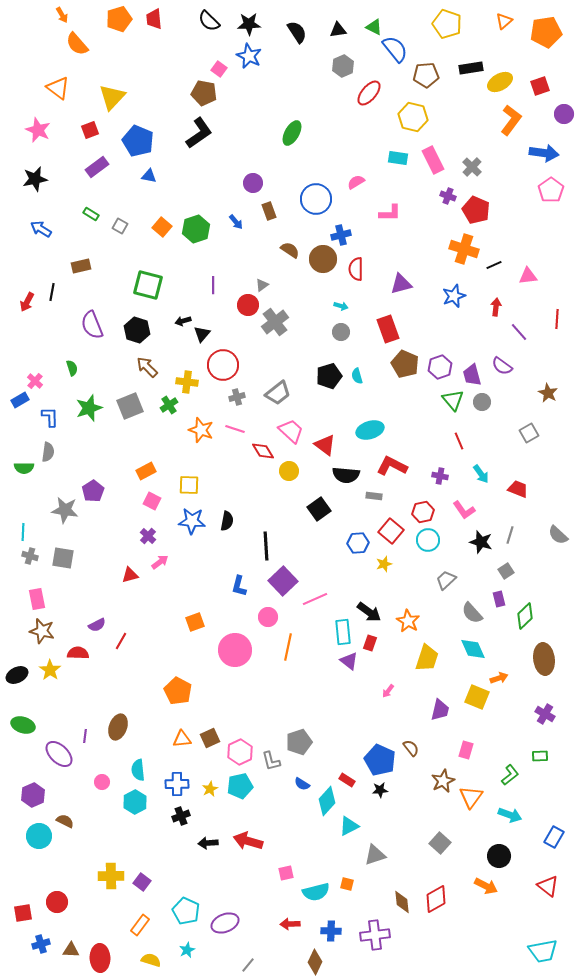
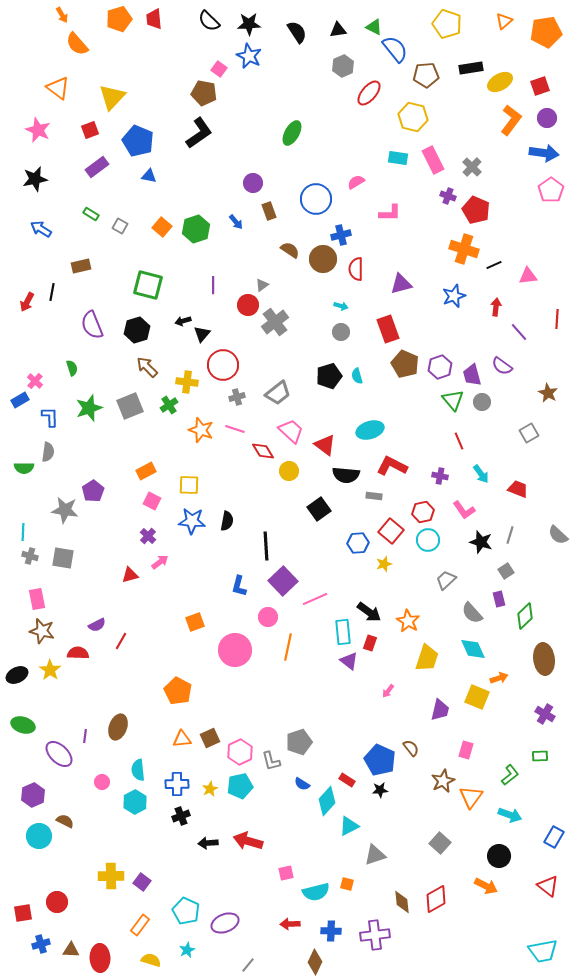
purple circle at (564, 114): moved 17 px left, 4 px down
black hexagon at (137, 330): rotated 25 degrees clockwise
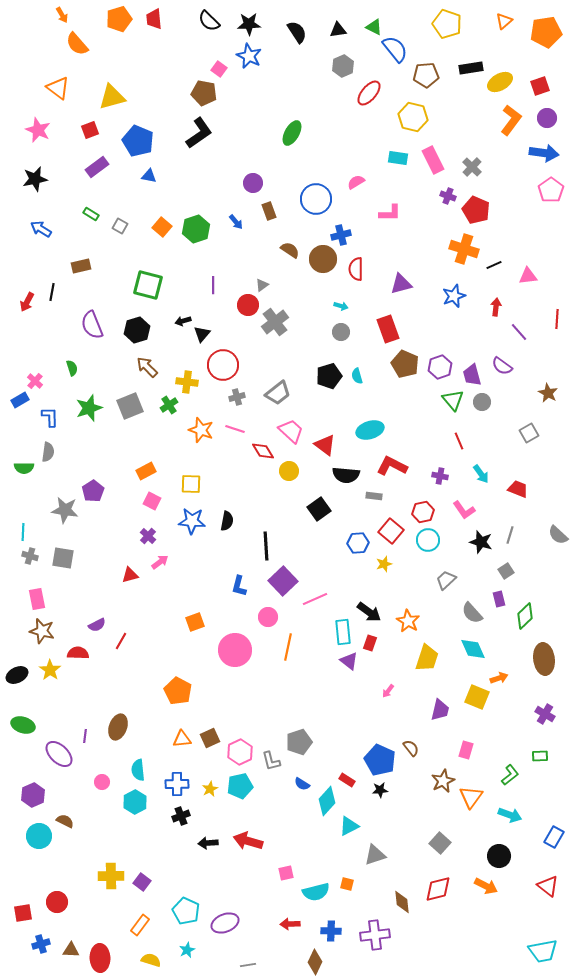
yellow triangle at (112, 97): rotated 32 degrees clockwise
yellow square at (189, 485): moved 2 px right, 1 px up
red diamond at (436, 899): moved 2 px right, 10 px up; rotated 16 degrees clockwise
gray line at (248, 965): rotated 42 degrees clockwise
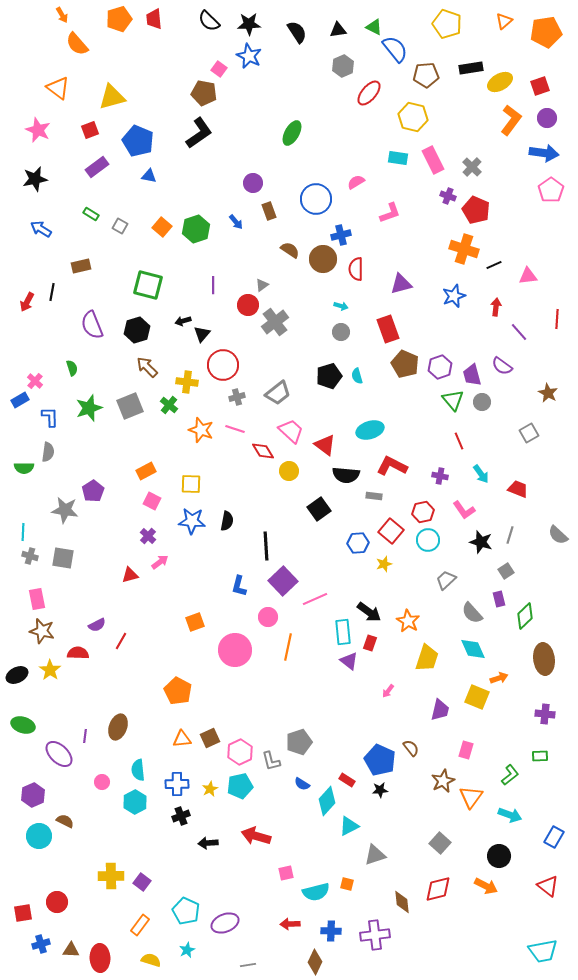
pink L-shape at (390, 213): rotated 20 degrees counterclockwise
green cross at (169, 405): rotated 18 degrees counterclockwise
purple cross at (545, 714): rotated 24 degrees counterclockwise
red arrow at (248, 841): moved 8 px right, 5 px up
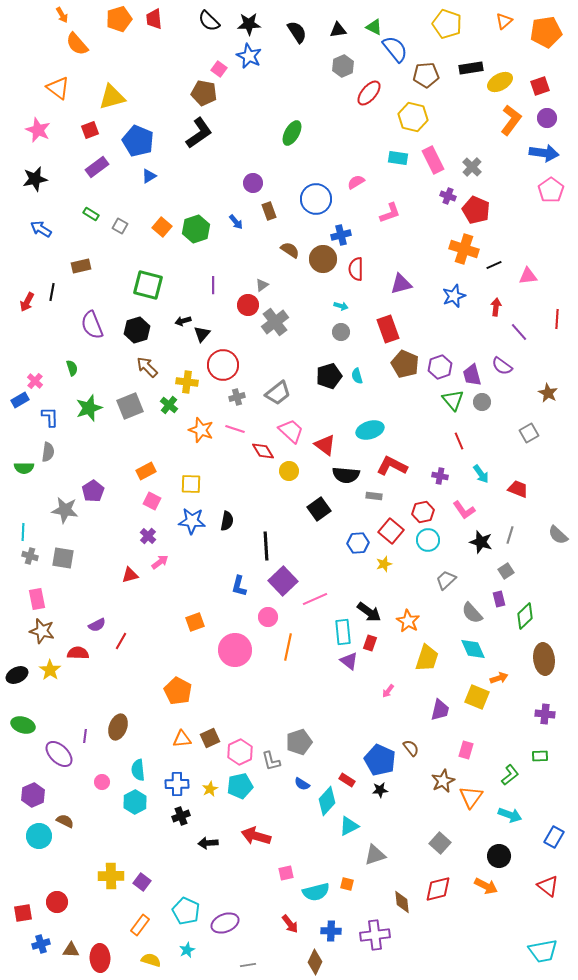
blue triangle at (149, 176): rotated 42 degrees counterclockwise
red arrow at (290, 924): rotated 126 degrees counterclockwise
